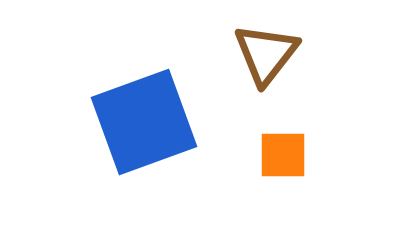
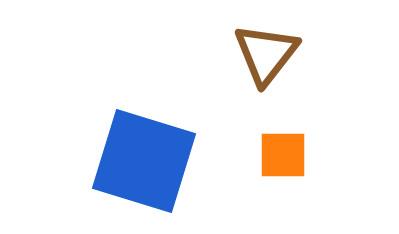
blue square: moved 39 px down; rotated 37 degrees clockwise
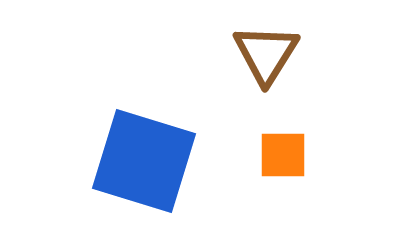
brown triangle: rotated 6 degrees counterclockwise
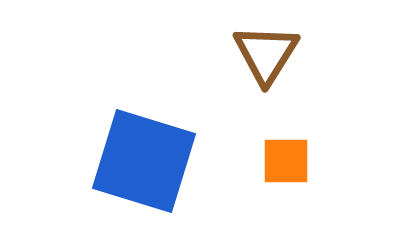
orange square: moved 3 px right, 6 px down
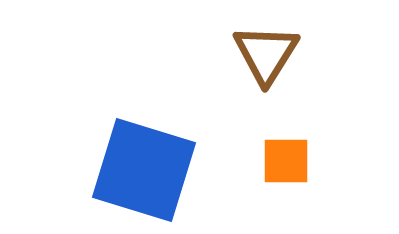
blue square: moved 9 px down
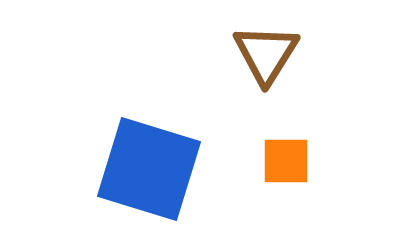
blue square: moved 5 px right, 1 px up
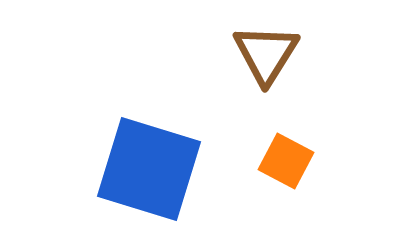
orange square: rotated 28 degrees clockwise
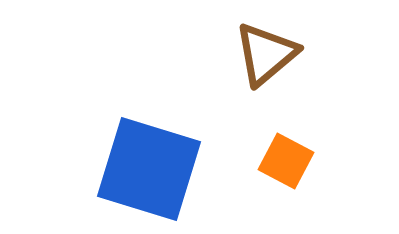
brown triangle: rotated 18 degrees clockwise
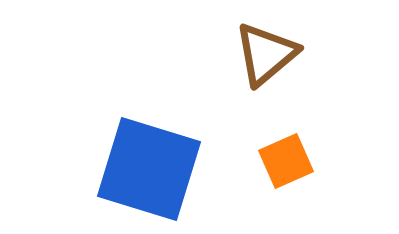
orange square: rotated 38 degrees clockwise
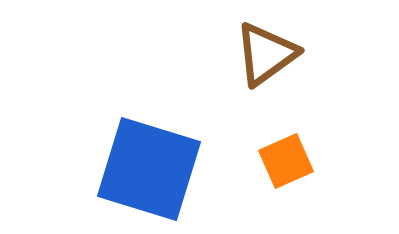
brown triangle: rotated 4 degrees clockwise
